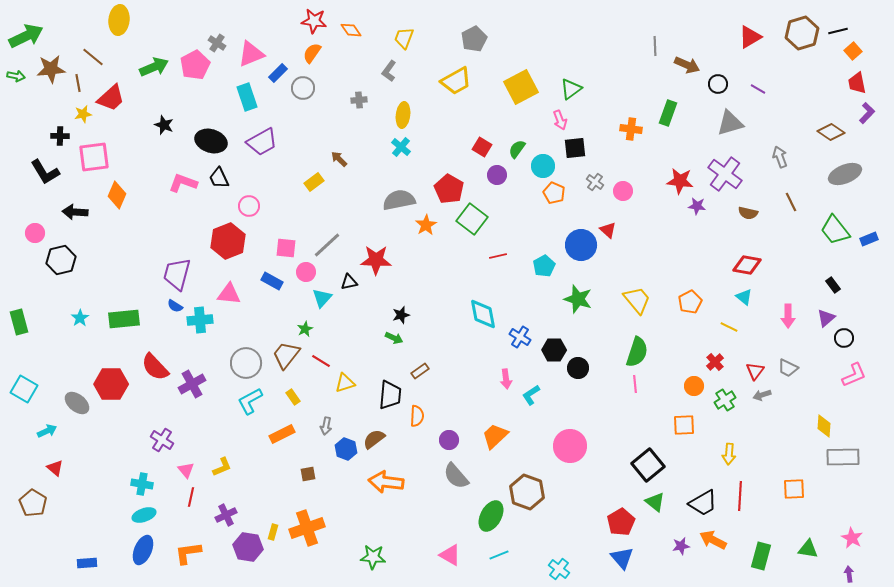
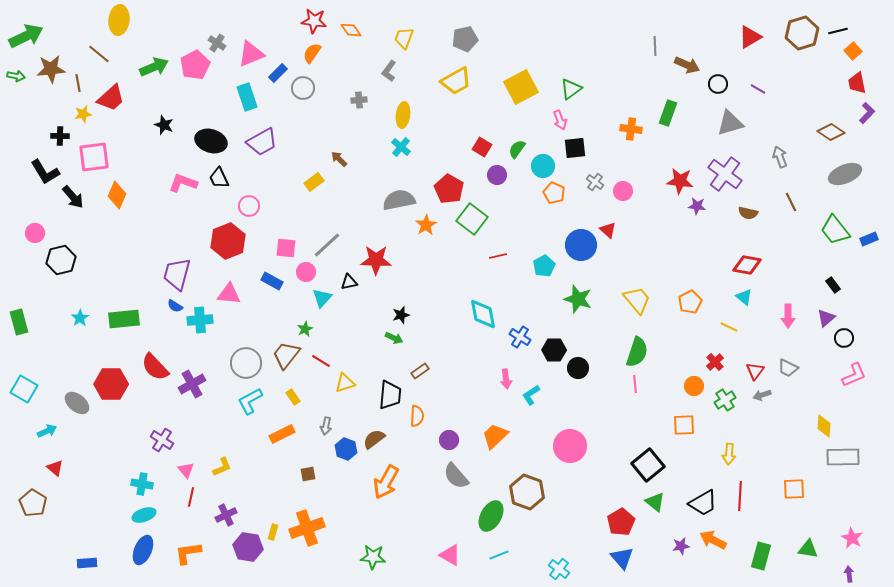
gray pentagon at (474, 39): moved 9 px left; rotated 15 degrees clockwise
brown line at (93, 57): moved 6 px right, 3 px up
black arrow at (75, 212): moved 2 px left, 15 px up; rotated 135 degrees counterclockwise
orange arrow at (386, 482): rotated 68 degrees counterclockwise
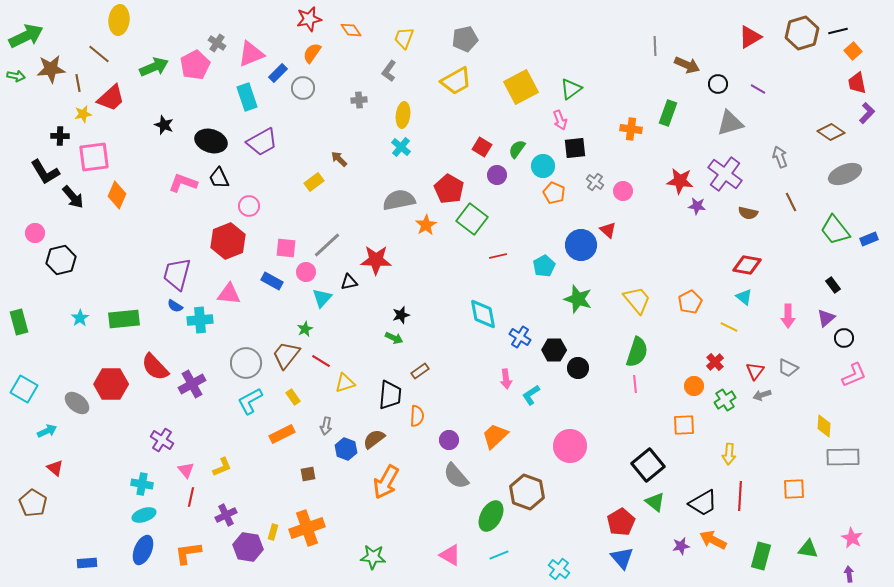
red star at (314, 21): moved 5 px left, 2 px up; rotated 20 degrees counterclockwise
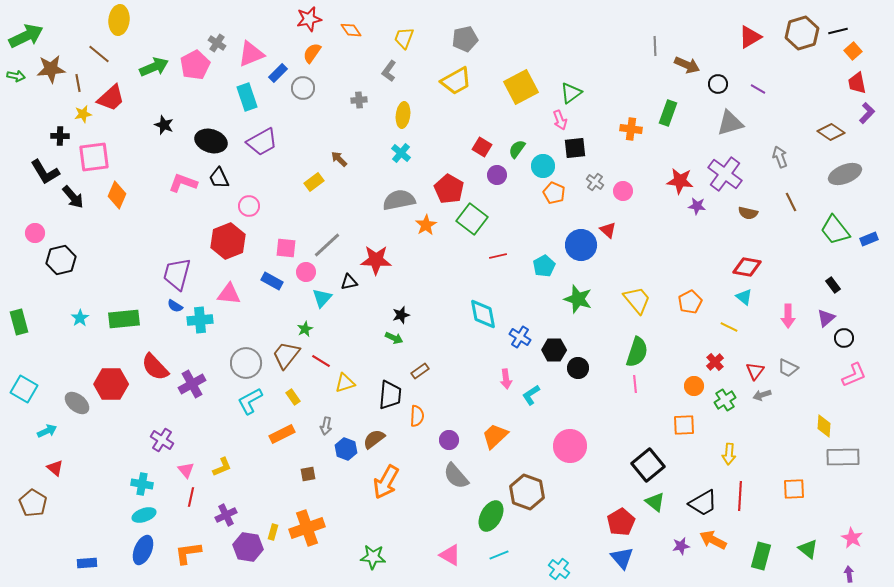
green triangle at (571, 89): moved 4 px down
cyan cross at (401, 147): moved 6 px down
red diamond at (747, 265): moved 2 px down
green triangle at (808, 549): rotated 30 degrees clockwise
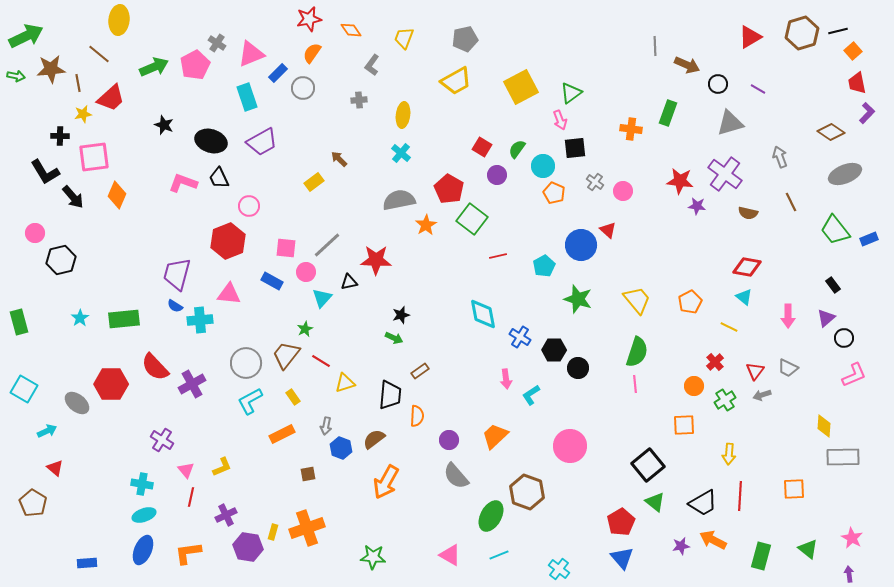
gray L-shape at (389, 71): moved 17 px left, 6 px up
blue hexagon at (346, 449): moved 5 px left, 1 px up
